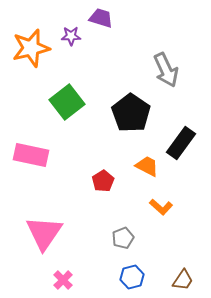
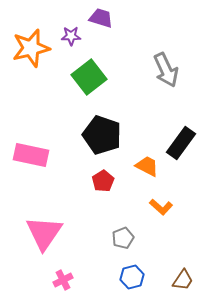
green square: moved 22 px right, 25 px up
black pentagon: moved 29 px left, 22 px down; rotated 15 degrees counterclockwise
pink cross: rotated 18 degrees clockwise
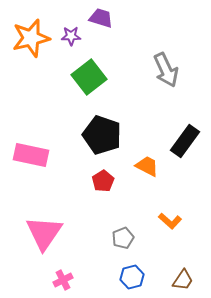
orange star: moved 10 px up
black rectangle: moved 4 px right, 2 px up
orange L-shape: moved 9 px right, 14 px down
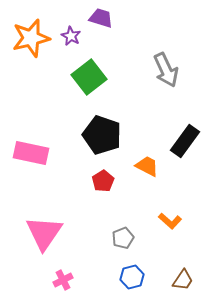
purple star: rotated 30 degrees clockwise
pink rectangle: moved 2 px up
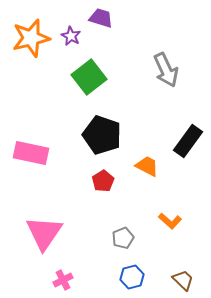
black rectangle: moved 3 px right
brown trapezoid: rotated 80 degrees counterclockwise
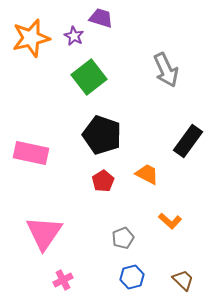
purple star: moved 3 px right
orange trapezoid: moved 8 px down
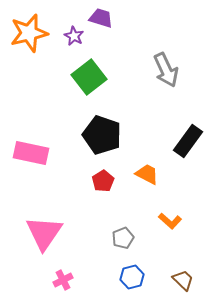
orange star: moved 2 px left, 5 px up
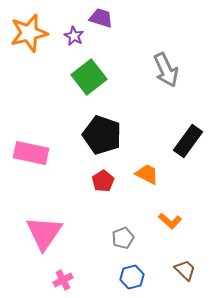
brown trapezoid: moved 2 px right, 10 px up
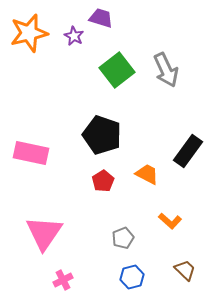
green square: moved 28 px right, 7 px up
black rectangle: moved 10 px down
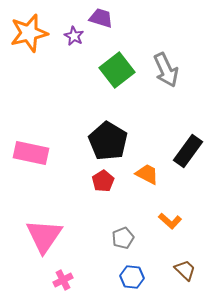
black pentagon: moved 6 px right, 6 px down; rotated 12 degrees clockwise
pink triangle: moved 3 px down
blue hexagon: rotated 20 degrees clockwise
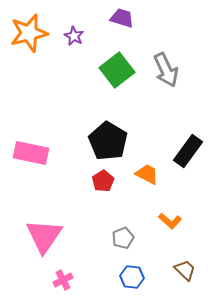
purple trapezoid: moved 21 px right
